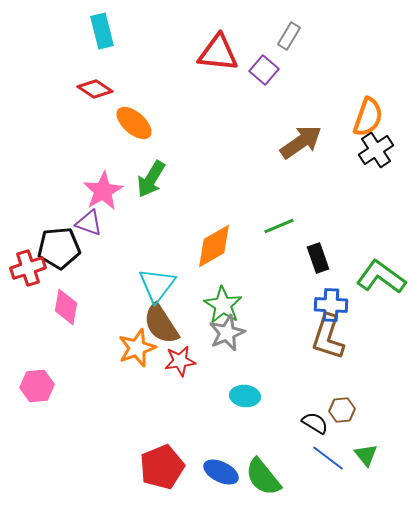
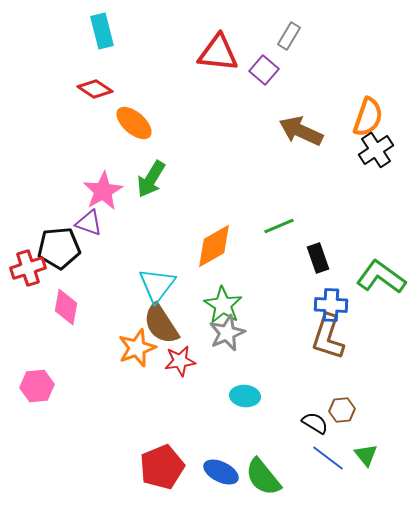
brown arrow: moved 11 px up; rotated 120 degrees counterclockwise
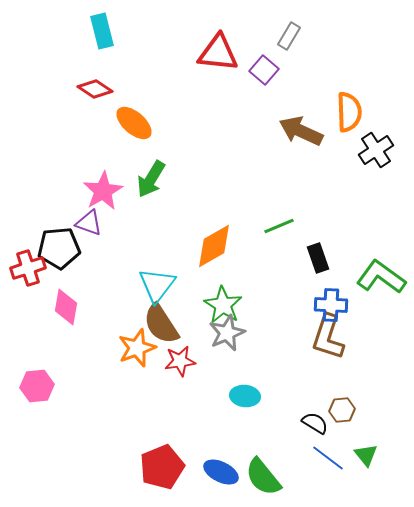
orange semicircle: moved 19 px left, 5 px up; rotated 21 degrees counterclockwise
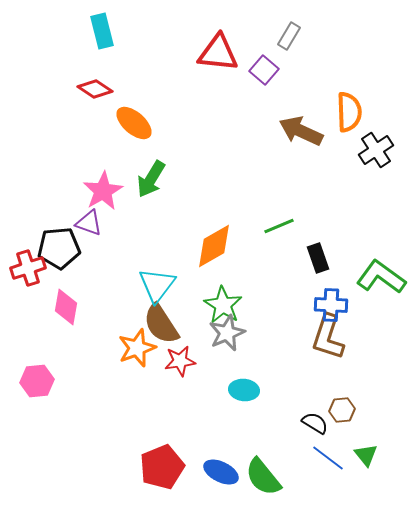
pink hexagon: moved 5 px up
cyan ellipse: moved 1 px left, 6 px up
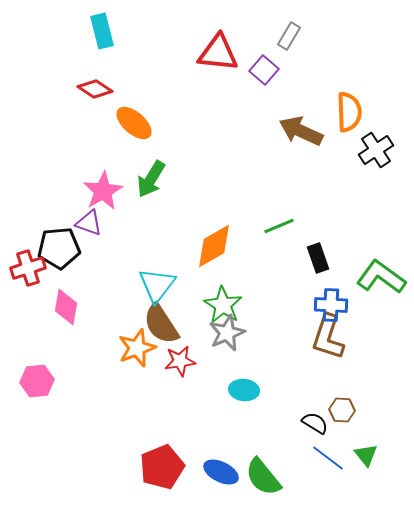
brown hexagon: rotated 10 degrees clockwise
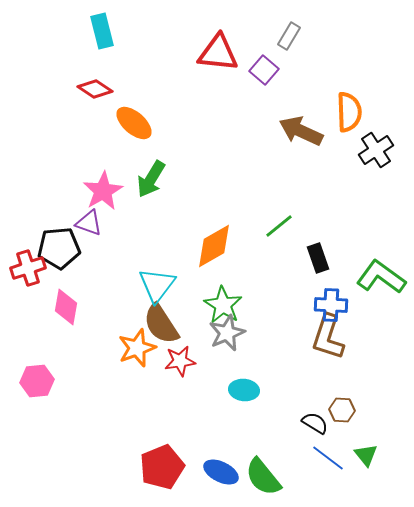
green line: rotated 16 degrees counterclockwise
